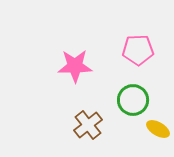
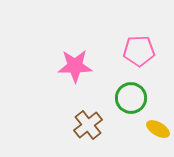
pink pentagon: moved 1 px right, 1 px down
green circle: moved 2 px left, 2 px up
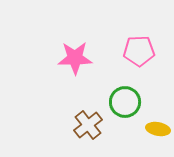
pink star: moved 8 px up
green circle: moved 6 px left, 4 px down
yellow ellipse: rotated 20 degrees counterclockwise
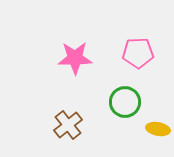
pink pentagon: moved 1 px left, 2 px down
brown cross: moved 20 px left
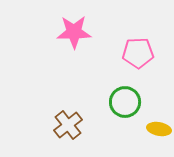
pink star: moved 1 px left, 26 px up
yellow ellipse: moved 1 px right
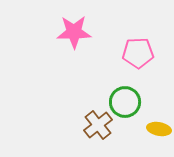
brown cross: moved 30 px right
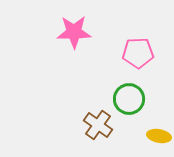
green circle: moved 4 px right, 3 px up
brown cross: rotated 16 degrees counterclockwise
yellow ellipse: moved 7 px down
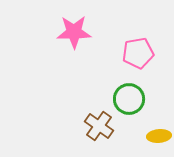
pink pentagon: rotated 8 degrees counterclockwise
brown cross: moved 1 px right, 1 px down
yellow ellipse: rotated 15 degrees counterclockwise
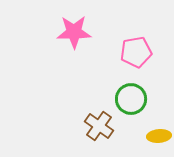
pink pentagon: moved 2 px left, 1 px up
green circle: moved 2 px right
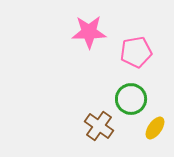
pink star: moved 15 px right
yellow ellipse: moved 4 px left, 8 px up; rotated 50 degrees counterclockwise
